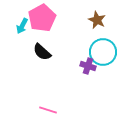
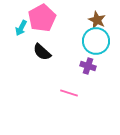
cyan arrow: moved 1 px left, 2 px down
cyan circle: moved 7 px left, 11 px up
pink line: moved 21 px right, 17 px up
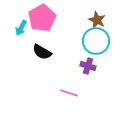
black semicircle: rotated 12 degrees counterclockwise
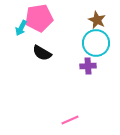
pink pentagon: moved 3 px left; rotated 20 degrees clockwise
cyan circle: moved 2 px down
black semicircle: moved 1 px down
purple cross: rotated 21 degrees counterclockwise
pink line: moved 1 px right, 27 px down; rotated 42 degrees counterclockwise
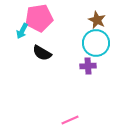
cyan arrow: moved 1 px right, 3 px down
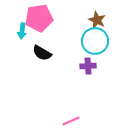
cyan arrow: rotated 21 degrees counterclockwise
cyan circle: moved 1 px left, 2 px up
pink line: moved 1 px right, 1 px down
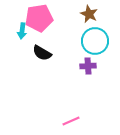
brown star: moved 8 px left, 6 px up
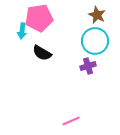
brown star: moved 8 px right, 1 px down
purple cross: rotated 14 degrees counterclockwise
